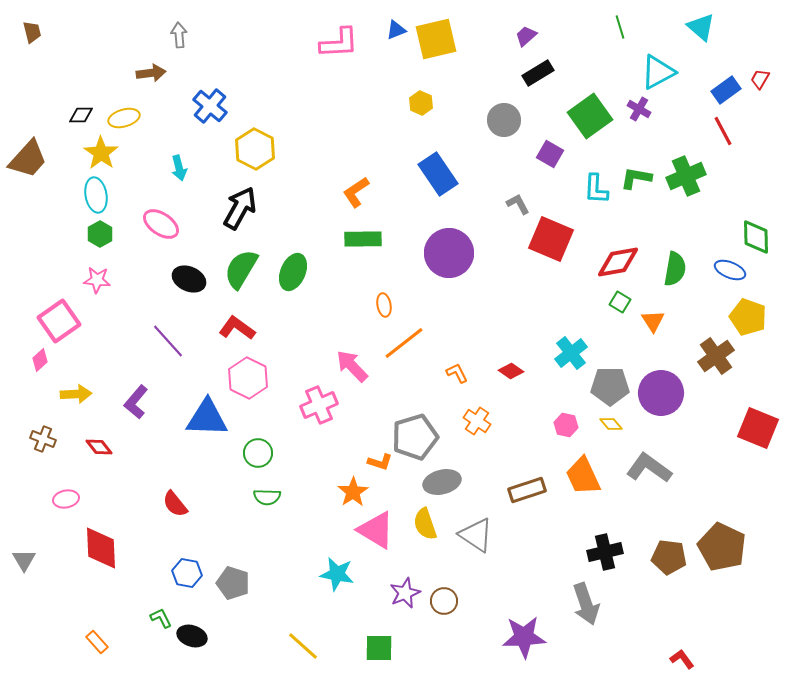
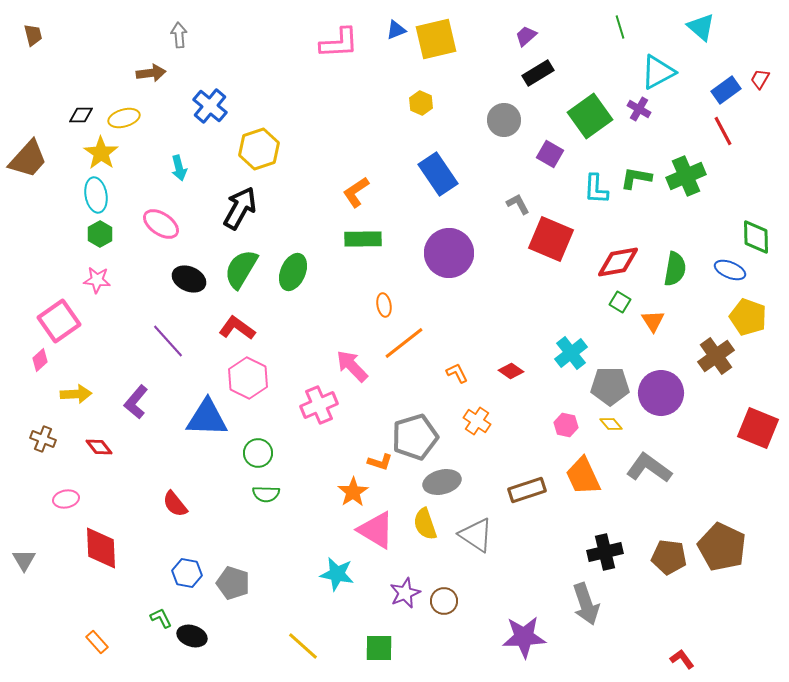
brown trapezoid at (32, 32): moved 1 px right, 3 px down
yellow hexagon at (255, 149): moved 4 px right; rotated 15 degrees clockwise
green semicircle at (267, 497): moved 1 px left, 3 px up
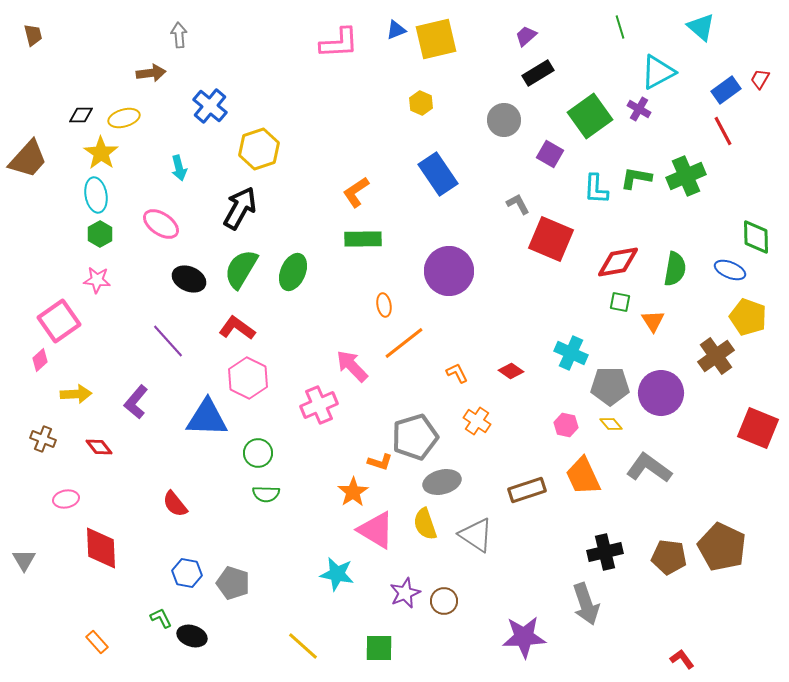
purple circle at (449, 253): moved 18 px down
green square at (620, 302): rotated 20 degrees counterclockwise
cyan cross at (571, 353): rotated 28 degrees counterclockwise
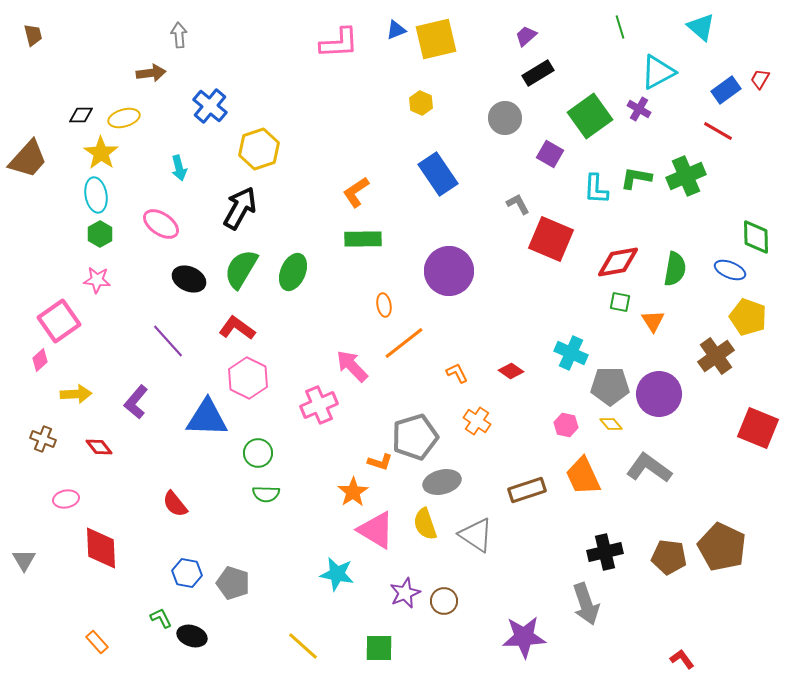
gray circle at (504, 120): moved 1 px right, 2 px up
red line at (723, 131): moved 5 px left; rotated 32 degrees counterclockwise
purple circle at (661, 393): moved 2 px left, 1 px down
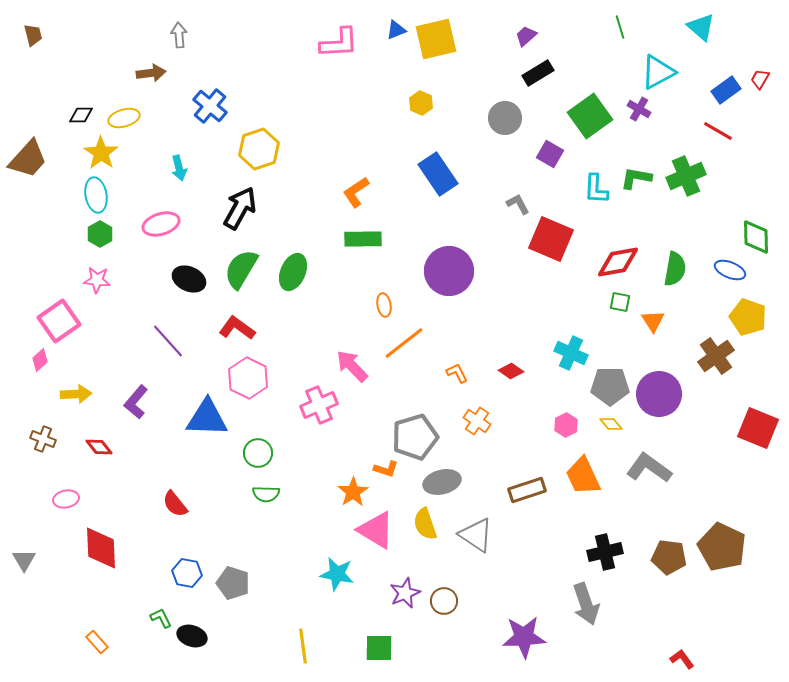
pink ellipse at (161, 224): rotated 51 degrees counterclockwise
pink hexagon at (566, 425): rotated 20 degrees clockwise
orange L-shape at (380, 462): moved 6 px right, 7 px down
yellow line at (303, 646): rotated 40 degrees clockwise
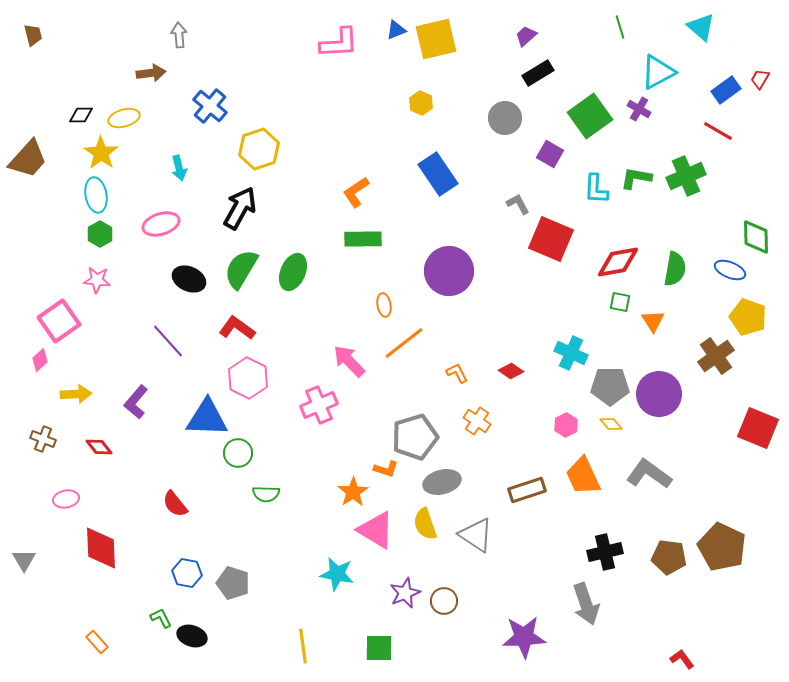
pink arrow at (352, 366): moved 3 px left, 5 px up
green circle at (258, 453): moved 20 px left
gray L-shape at (649, 468): moved 6 px down
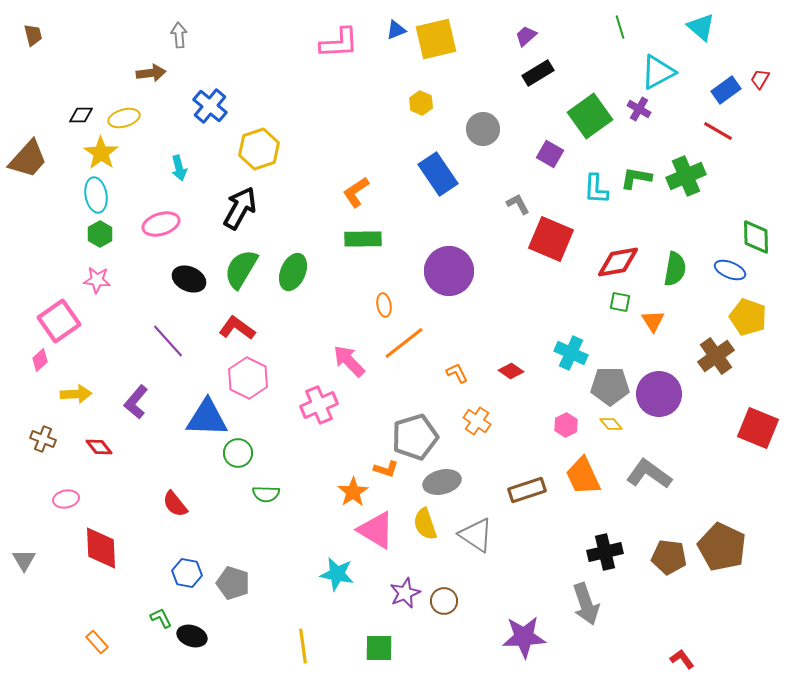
gray circle at (505, 118): moved 22 px left, 11 px down
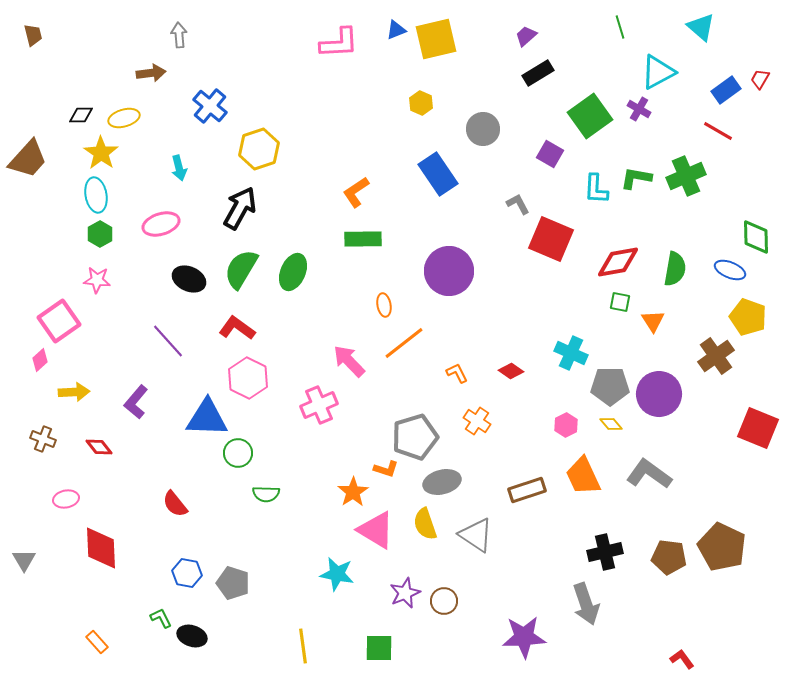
yellow arrow at (76, 394): moved 2 px left, 2 px up
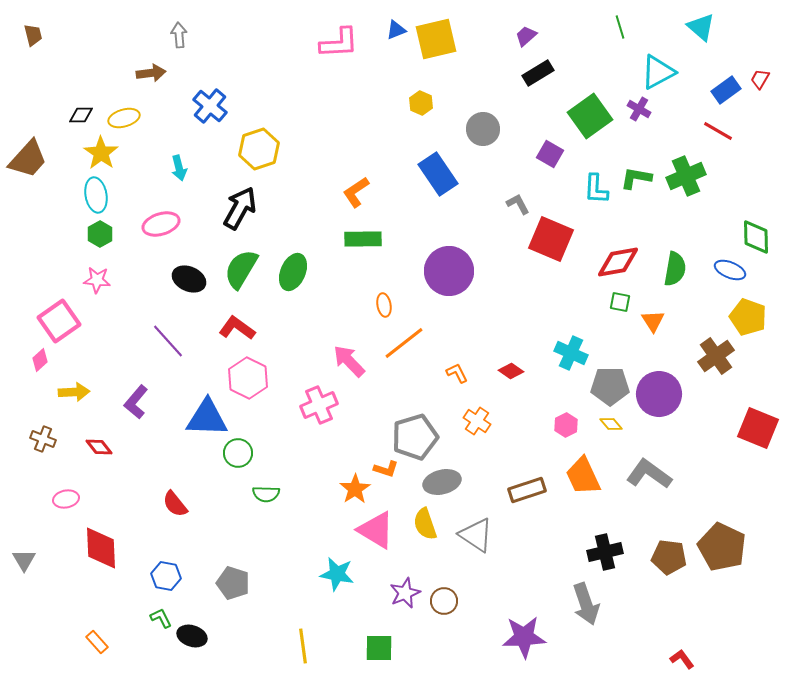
orange star at (353, 492): moved 2 px right, 3 px up
blue hexagon at (187, 573): moved 21 px left, 3 px down
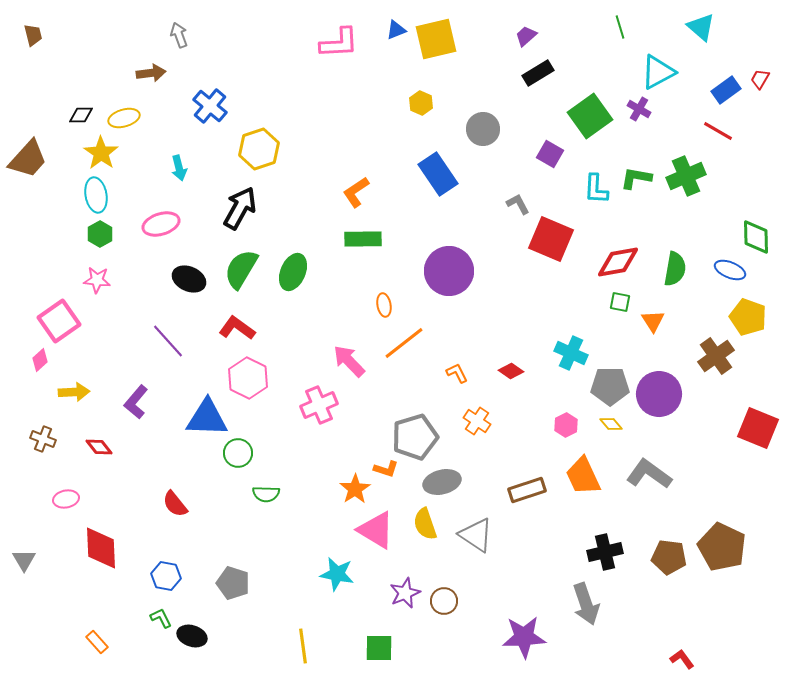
gray arrow at (179, 35): rotated 15 degrees counterclockwise
